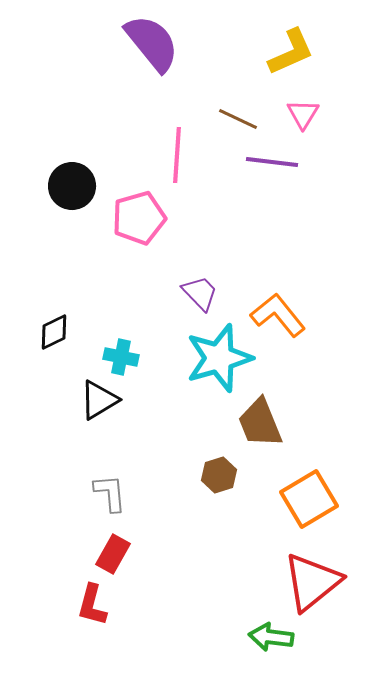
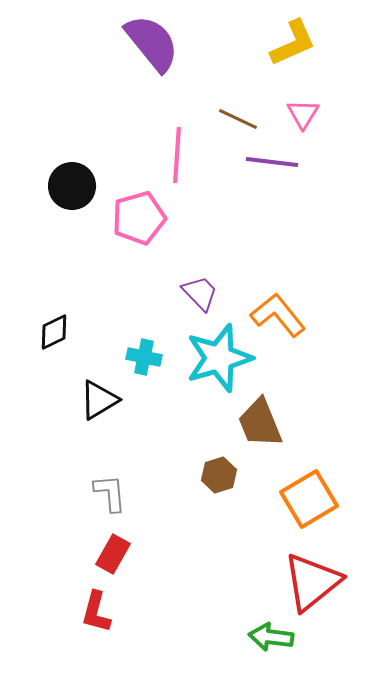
yellow L-shape: moved 2 px right, 9 px up
cyan cross: moved 23 px right
red L-shape: moved 4 px right, 7 px down
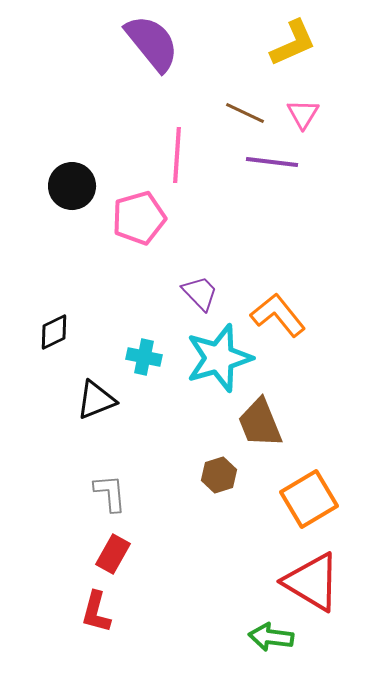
brown line: moved 7 px right, 6 px up
black triangle: moved 3 px left; rotated 9 degrees clockwise
red triangle: rotated 50 degrees counterclockwise
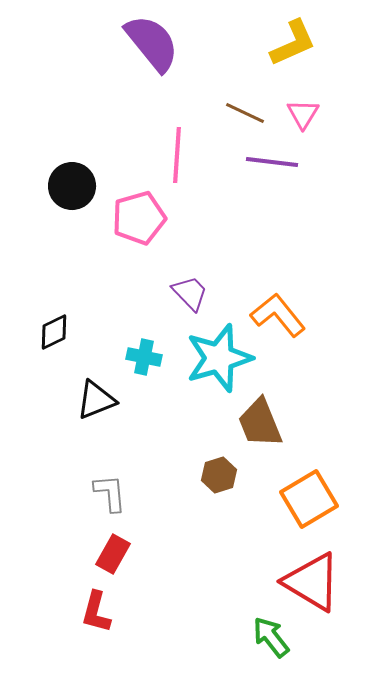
purple trapezoid: moved 10 px left
green arrow: rotated 45 degrees clockwise
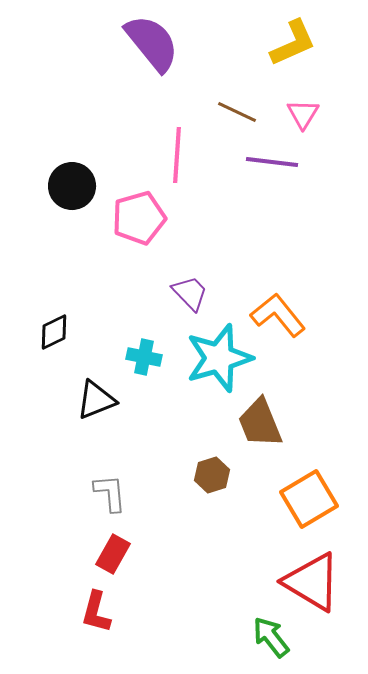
brown line: moved 8 px left, 1 px up
brown hexagon: moved 7 px left
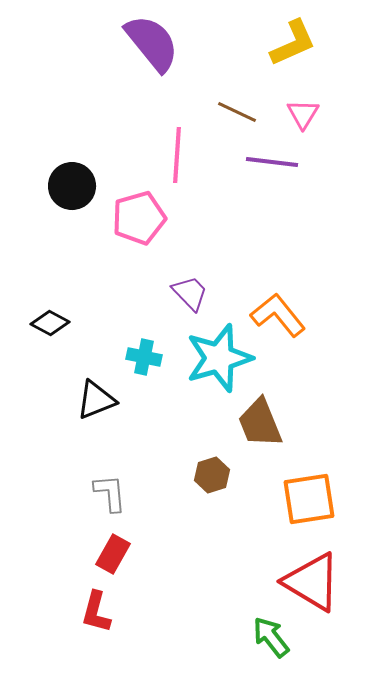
black diamond: moved 4 px left, 9 px up; rotated 54 degrees clockwise
orange square: rotated 22 degrees clockwise
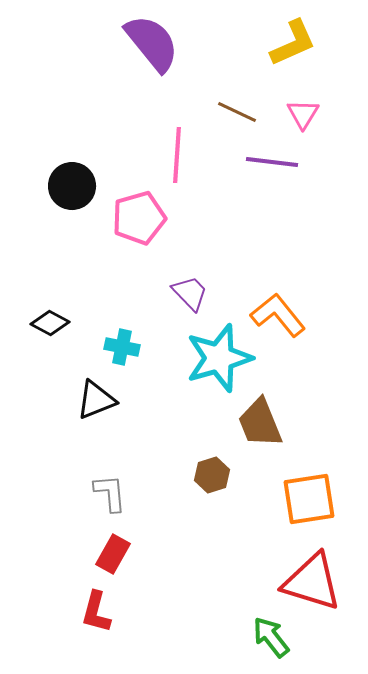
cyan cross: moved 22 px left, 10 px up
red triangle: rotated 14 degrees counterclockwise
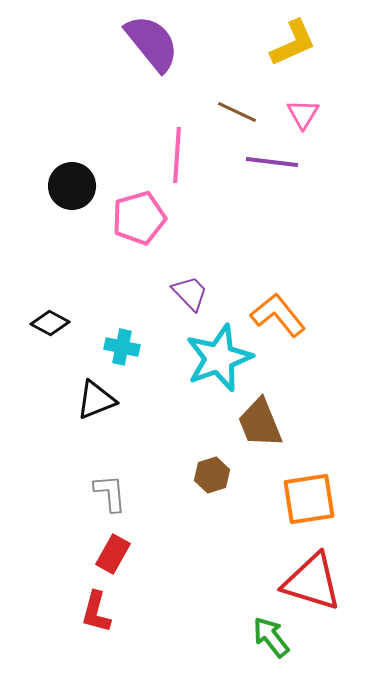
cyan star: rotated 4 degrees counterclockwise
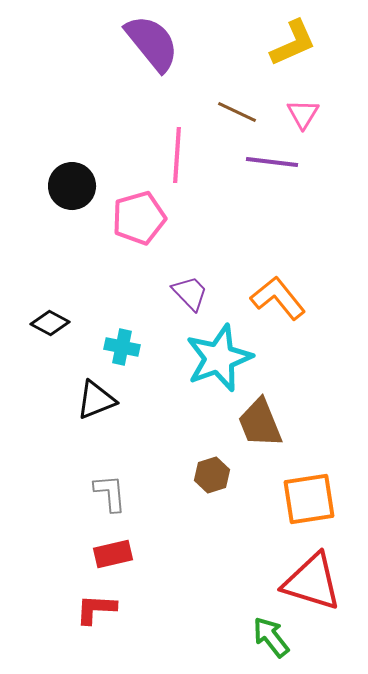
orange L-shape: moved 17 px up
red rectangle: rotated 48 degrees clockwise
red L-shape: moved 3 px up; rotated 78 degrees clockwise
